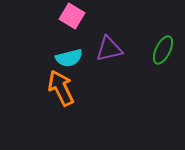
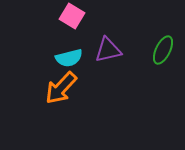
purple triangle: moved 1 px left, 1 px down
orange arrow: rotated 111 degrees counterclockwise
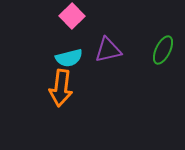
pink square: rotated 15 degrees clockwise
orange arrow: rotated 36 degrees counterclockwise
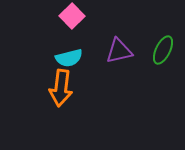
purple triangle: moved 11 px right, 1 px down
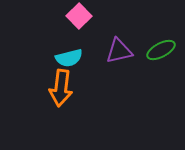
pink square: moved 7 px right
green ellipse: moved 2 px left; rotated 36 degrees clockwise
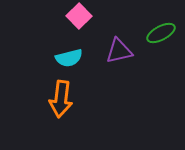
green ellipse: moved 17 px up
orange arrow: moved 11 px down
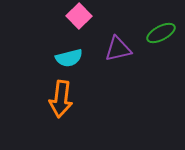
purple triangle: moved 1 px left, 2 px up
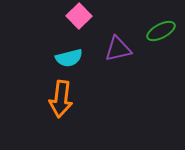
green ellipse: moved 2 px up
